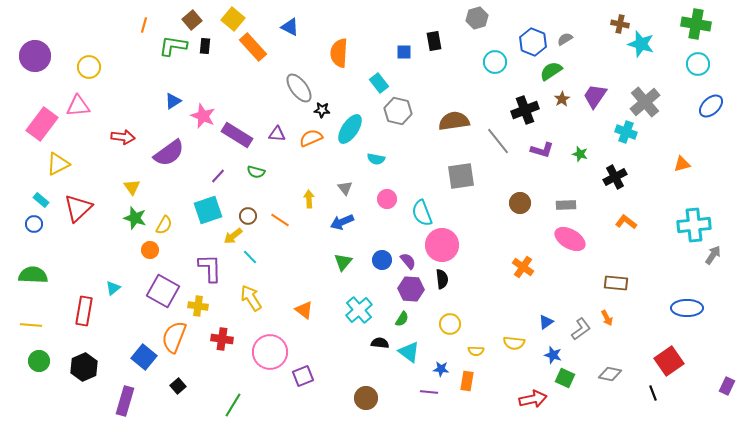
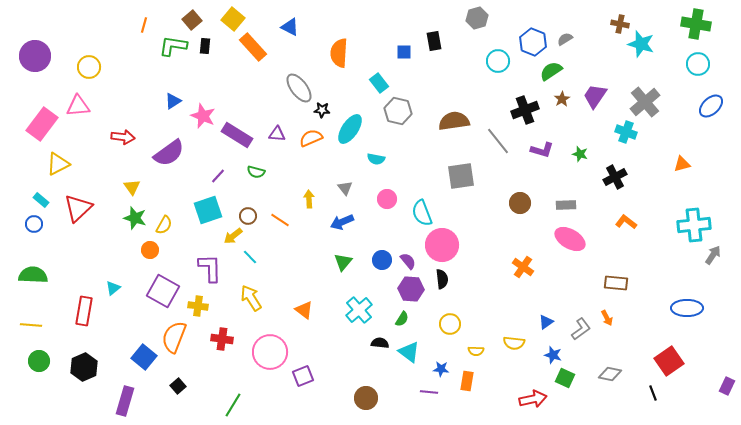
cyan circle at (495, 62): moved 3 px right, 1 px up
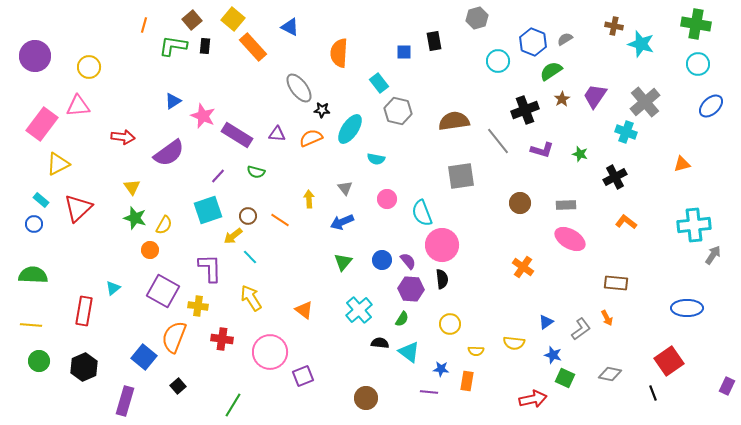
brown cross at (620, 24): moved 6 px left, 2 px down
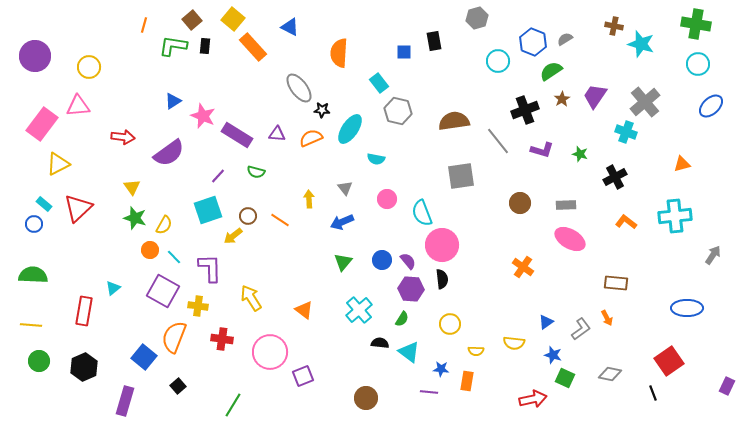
cyan rectangle at (41, 200): moved 3 px right, 4 px down
cyan cross at (694, 225): moved 19 px left, 9 px up
cyan line at (250, 257): moved 76 px left
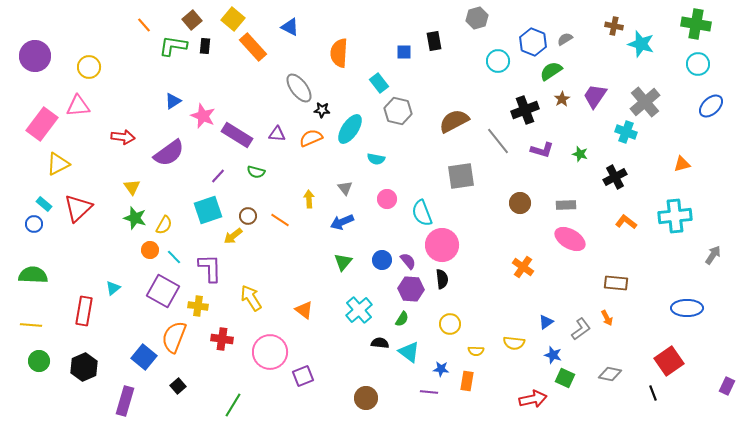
orange line at (144, 25): rotated 56 degrees counterclockwise
brown semicircle at (454, 121): rotated 20 degrees counterclockwise
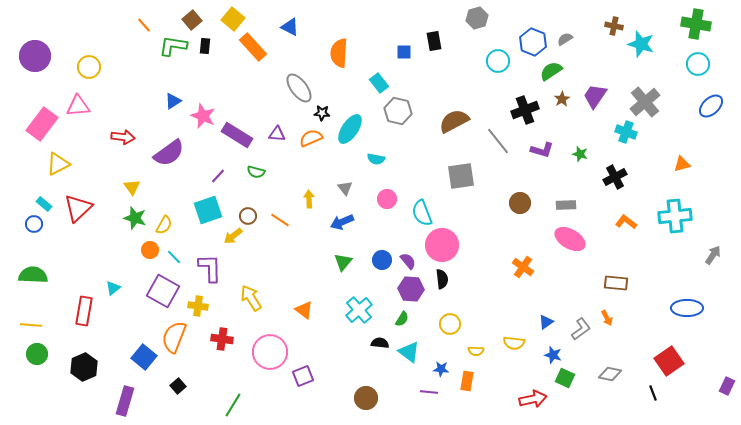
black star at (322, 110): moved 3 px down
green circle at (39, 361): moved 2 px left, 7 px up
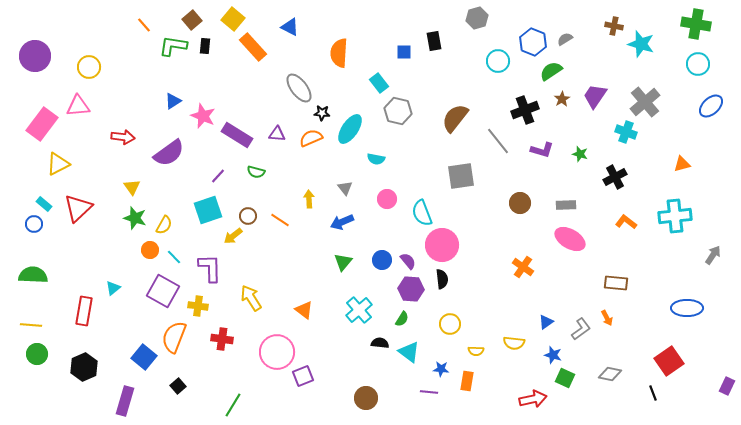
brown semicircle at (454, 121): moved 1 px right, 3 px up; rotated 24 degrees counterclockwise
pink circle at (270, 352): moved 7 px right
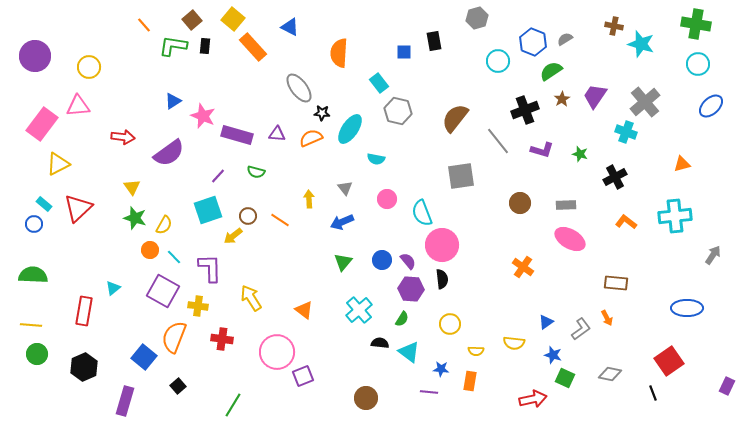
purple rectangle at (237, 135): rotated 16 degrees counterclockwise
orange rectangle at (467, 381): moved 3 px right
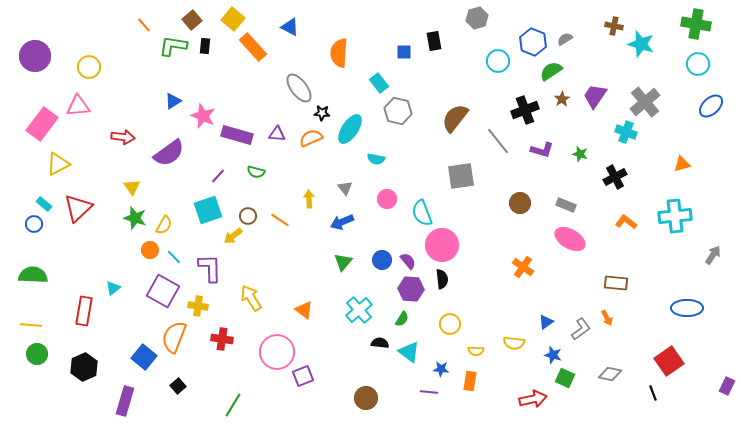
gray rectangle at (566, 205): rotated 24 degrees clockwise
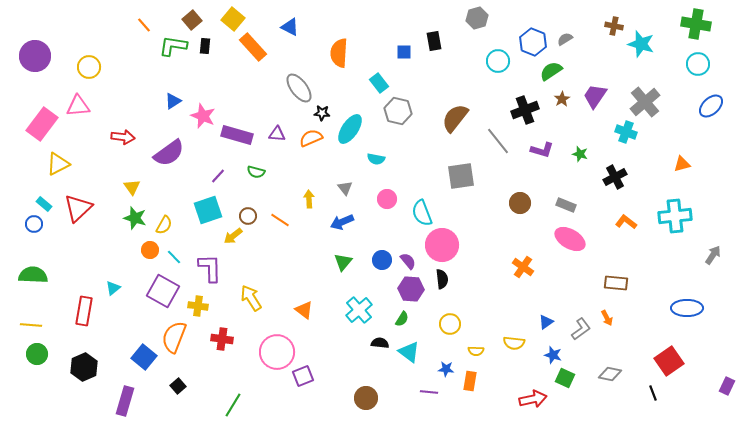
blue star at (441, 369): moved 5 px right
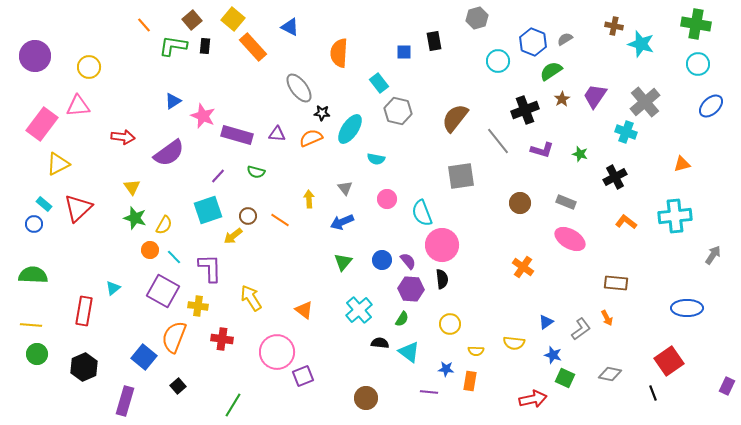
gray rectangle at (566, 205): moved 3 px up
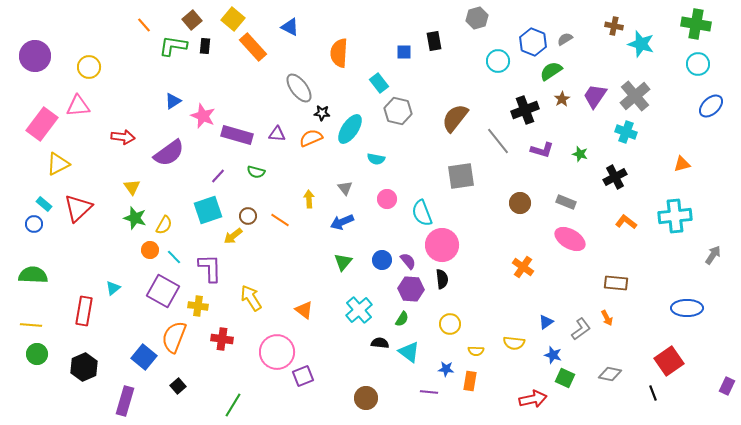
gray cross at (645, 102): moved 10 px left, 6 px up
